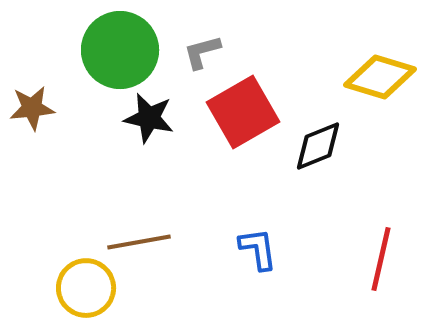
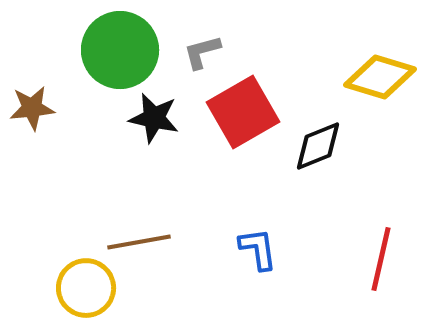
black star: moved 5 px right
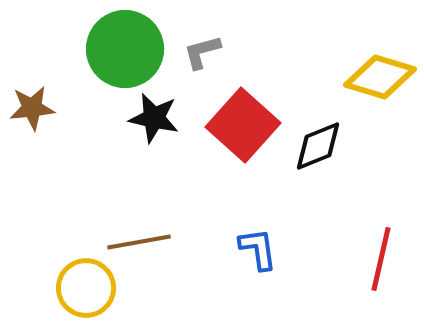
green circle: moved 5 px right, 1 px up
red square: moved 13 px down; rotated 18 degrees counterclockwise
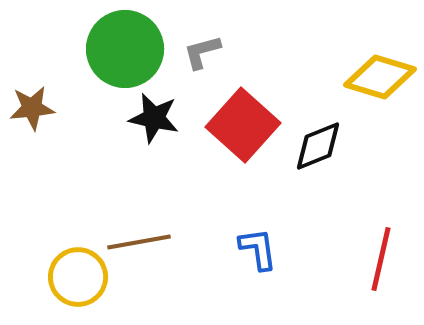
yellow circle: moved 8 px left, 11 px up
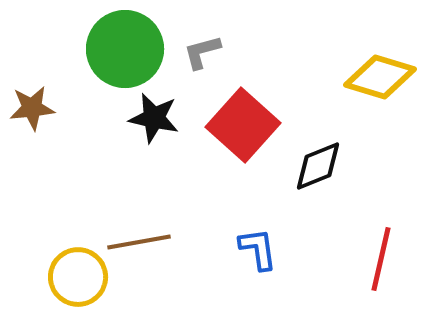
black diamond: moved 20 px down
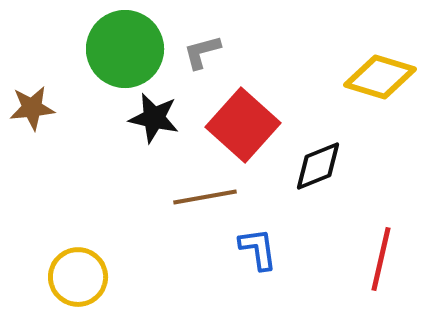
brown line: moved 66 px right, 45 px up
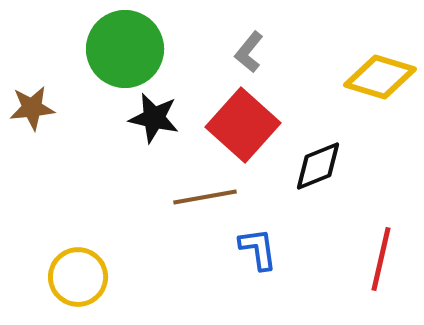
gray L-shape: moved 47 px right; rotated 36 degrees counterclockwise
